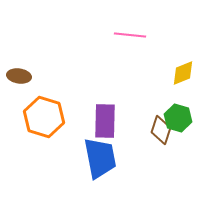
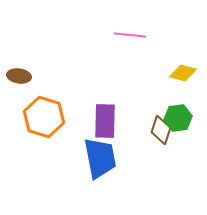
yellow diamond: rotated 36 degrees clockwise
green hexagon: rotated 24 degrees counterclockwise
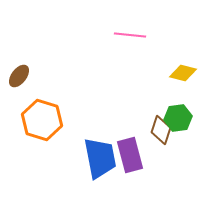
brown ellipse: rotated 60 degrees counterclockwise
orange hexagon: moved 2 px left, 3 px down
purple rectangle: moved 25 px right, 34 px down; rotated 16 degrees counterclockwise
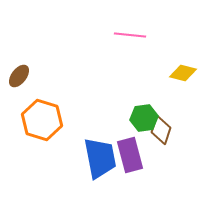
green hexagon: moved 34 px left
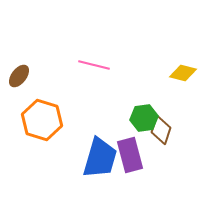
pink line: moved 36 px left, 30 px down; rotated 8 degrees clockwise
blue trapezoid: rotated 27 degrees clockwise
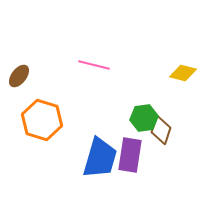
purple rectangle: rotated 24 degrees clockwise
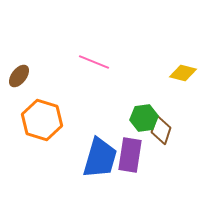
pink line: moved 3 px up; rotated 8 degrees clockwise
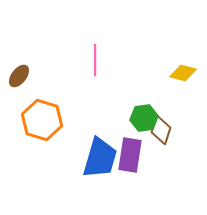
pink line: moved 1 px right, 2 px up; rotated 68 degrees clockwise
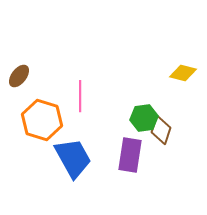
pink line: moved 15 px left, 36 px down
blue trapezoid: moved 27 px left; rotated 45 degrees counterclockwise
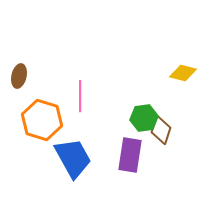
brown ellipse: rotated 25 degrees counterclockwise
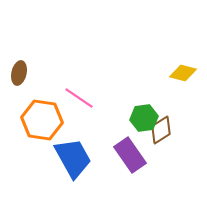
brown ellipse: moved 3 px up
pink line: moved 1 px left, 2 px down; rotated 56 degrees counterclockwise
orange hexagon: rotated 9 degrees counterclockwise
brown diamond: rotated 40 degrees clockwise
purple rectangle: rotated 44 degrees counterclockwise
